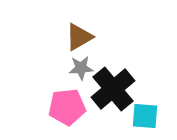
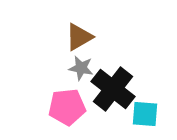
gray star: rotated 15 degrees clockwise
black cross: rotated 12 degrees counterclockwise
cyan square: moved 2 px up
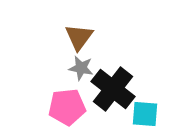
brown triangle: rotated 24 degrees counterclockwise
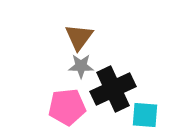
gray star: moved 2 px up; rotated 10 degrees counterclockwise
black cross: rotated 27 degrees clockwise
cyan square: moved 1 px down
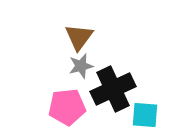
gray star: rotated 15 degrees counterclockwise
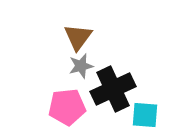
brown triangle: moved 1 px left
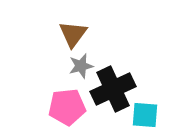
brown triangle: moved 5 px left, 3 px up
